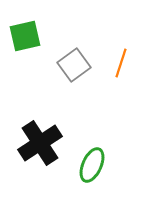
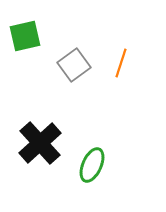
black cross: rotated 9 degrees counterclockwise
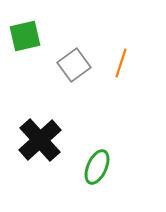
black cross: moved 3 px up
green ellipse: moved 5 px right, 2 px down
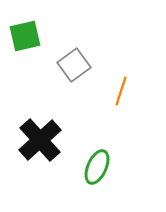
orange line: moved 28 px down
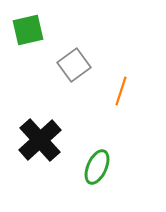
green square: moved 3 px right, 6 px up
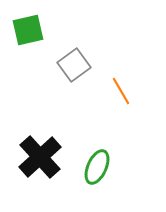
orange line: rotated 48 degrees counterclockwise
black cross: moved 17 px down
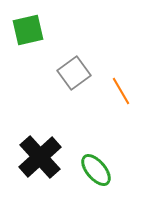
gray square: moved 8 px down
green ellipse: moved 1 px left, 3 px down; rotated 64 degrees counterclockwise
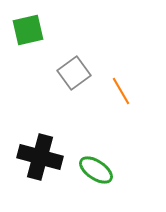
black cross: rotated 33 degrees counterclockwise
green ellipse: rotated 16 degrees counterclockwise
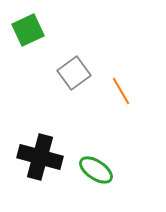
green square: rotated 12 degrees counterclockwise
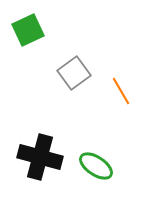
green ellipse: moved 4 px up
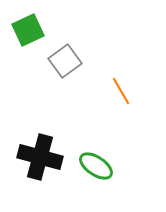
gray square: moved 9 px left, 12 px up
